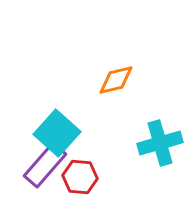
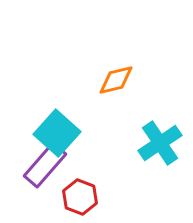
cyan cross: rotated 18 degrees counterclockwise
red hexagon: moved 20 px down; rotated 16 degrees clockwise
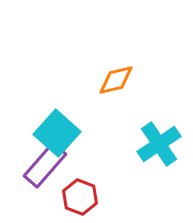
cyan cross: moved 1 px left, 1 px down
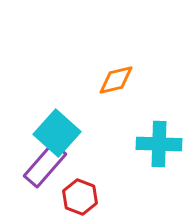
cyan cross: rotated 36 degrees clockwise
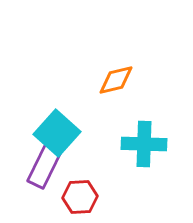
cyan cross: moved 15 px left
purple rectangle: rotated 15 degrees counterclockwise
red hexagon: rotated 24 degrees counterclockwise
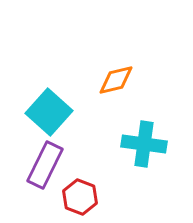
cyan square: moved 8 px left, 21 px up
cyan cross: rotated 6 degrees clockwise
red hexagon: rotated 24 degrees clockwise
